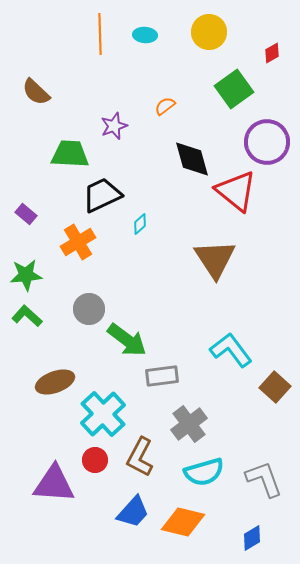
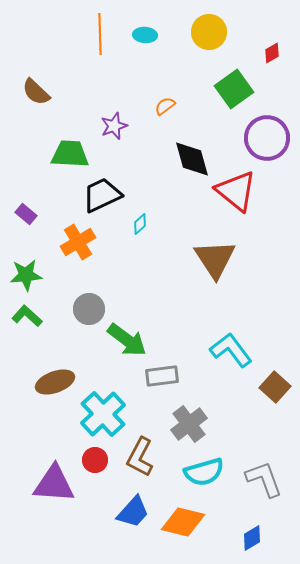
purple circle: moved 4 px up
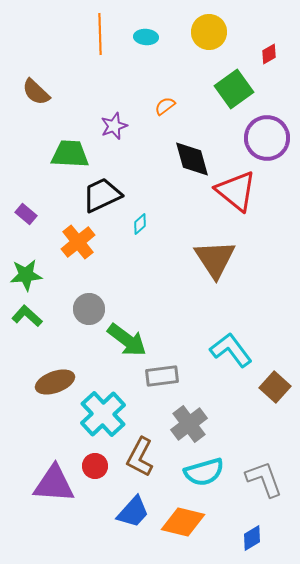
cyan ellipse: moved 1 px right, 2 px down
red diamond: moved 3 px left, 1 px down
orange cross: rotated 8 degrees counterclockwise
red circle: moved 6 px down
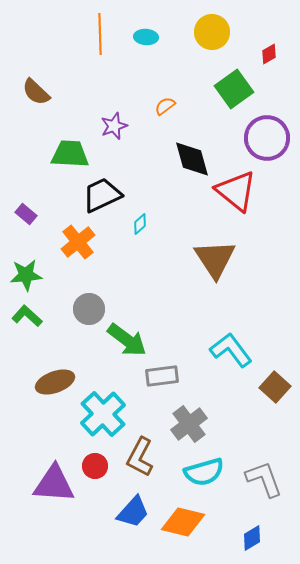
yellow circle: moved 3 px right
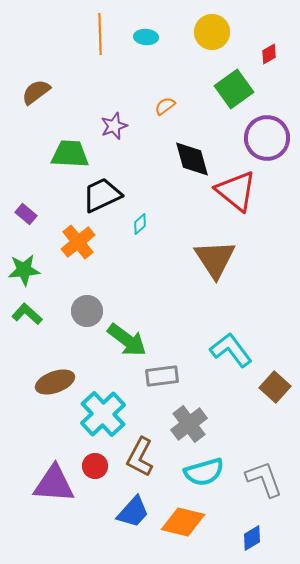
brown semicircle: rotated 100 degrees clockwise
green star: moved 2 px left, 5 px up
gray circle: moved 2 px left, 2 px down
green L-shape: moved 2 px up
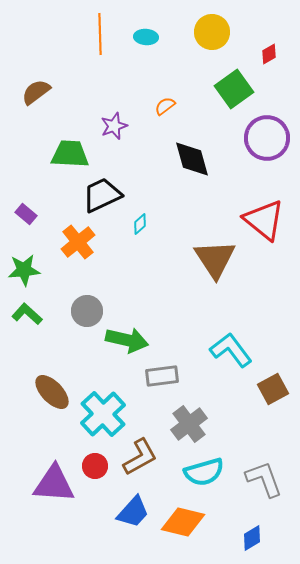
red triangle: moved 28 px right, 29 px down
green arrow: rotated 24 degrees counterclockwise
brown ellipse: moved 3 px left, 10 px down; rotated 66 degrees clockwise
brown square: moved 2 px left, 2 px down; rotated 20 degrees clockwise
brown L-shape: rotated 147 degrees counterclockwise
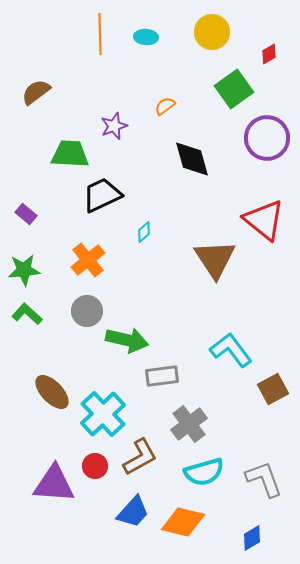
cyan diamond: moved 4 px right, 8 px down
orange cross: moved 10 px right, 18 px down
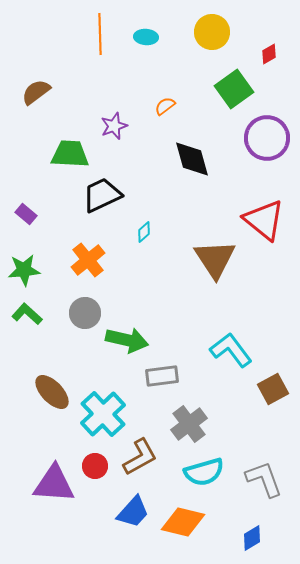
gray circle: moved 2 px left, 2 px down
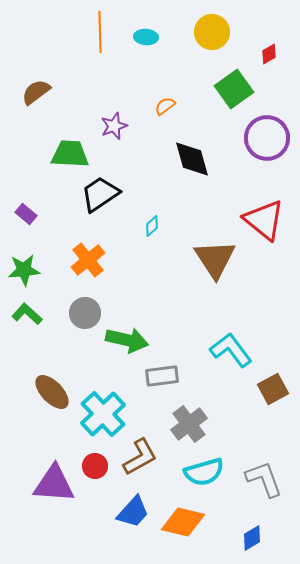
orange line: moved 2 px up
black trapezoid: moved 2 px left, 1 px up; rotated 9 degrees counterclockwise
cyan diamond: moved 8 px right, 6 px up
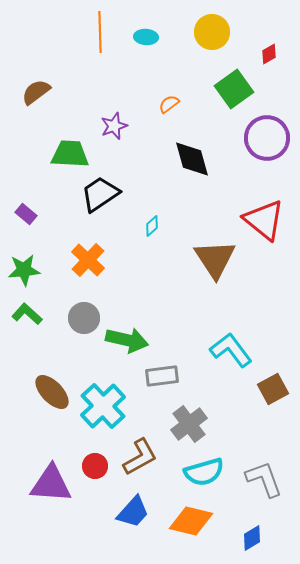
orange semicircle: moved 4 px right, 2 px up
orange cross: rotated 8 degrees counterclockwise
gray circle: moved 1 px left, 5 px down
cyan cross: moved 8 px up
purple triangle: moved 3 px left
orange diamond: moved 8 px right, 1 px up
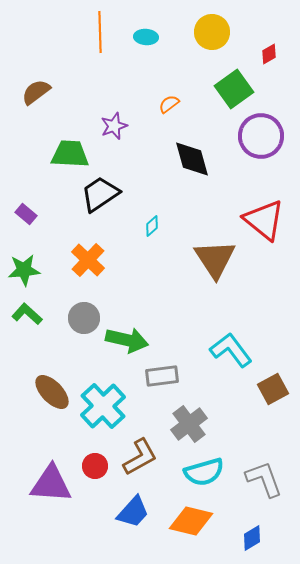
purple circle: moved 6 px left, 2 px up
